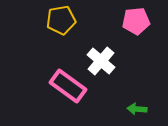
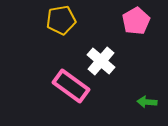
pink pentagon: rotated 24 degrees counterclockwise
pink rectangle: moved 3 px right
green arrow: moved 10 px right, 7 px up
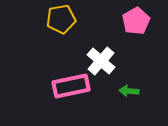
yellow pentagon: moved 1 px up
pink rectangle: rotated 48 degrees counterclockwise
green arrow: moved 18 px left, 11 px up
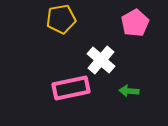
pink pentagon: moved 1 px left, 2 px down
white cross: moved 1 px up
pink rectangle: moved 2 px down
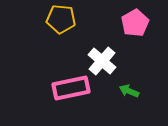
yellow pentagon: rotated 16 degrees clockwise
white cross: moved 1 px right, 1 px down
green arrow: rotated 18 degrees clockwise
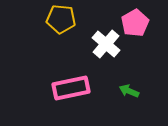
white cross: moved 4 px right, 17 px up
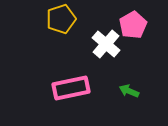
yellow pentagon: rotated 24 degrees counterclockwise
pink pentagon: moved 2 px left, 2 px down
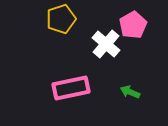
green arrow: moved 1 px right, 1 px down
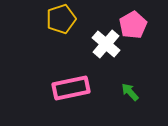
green arrow: rotated 24 degrees clockwise
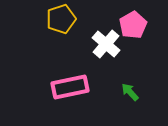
pink rectangle: moved 1 px left, 1 px up
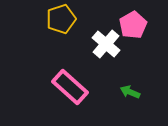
pink rectangle: rotated 54 degrees clockwise
green arrow: rotated 24 degrees counterclockwise
